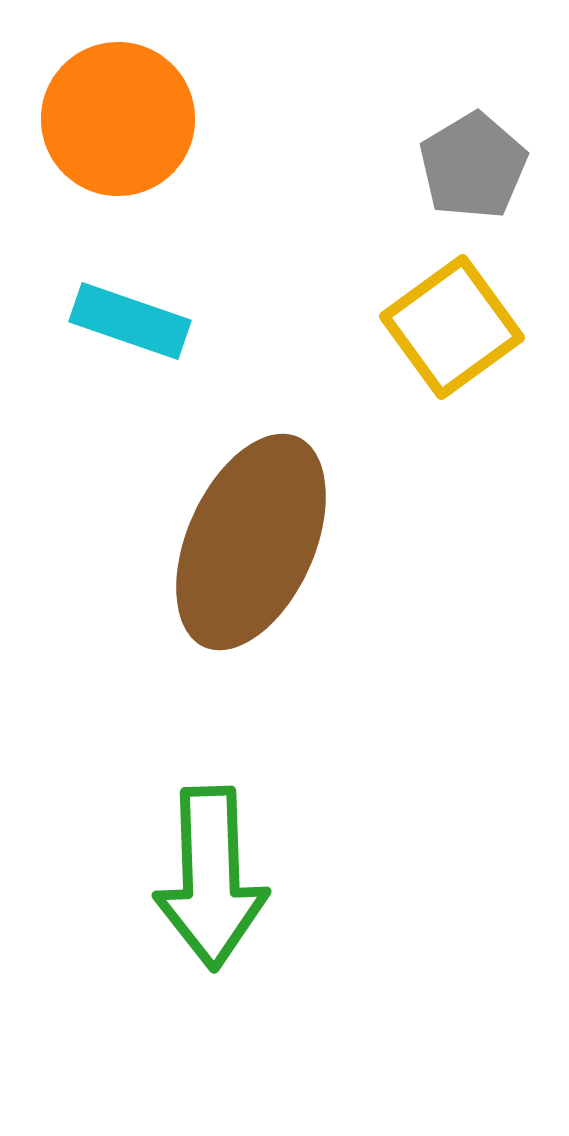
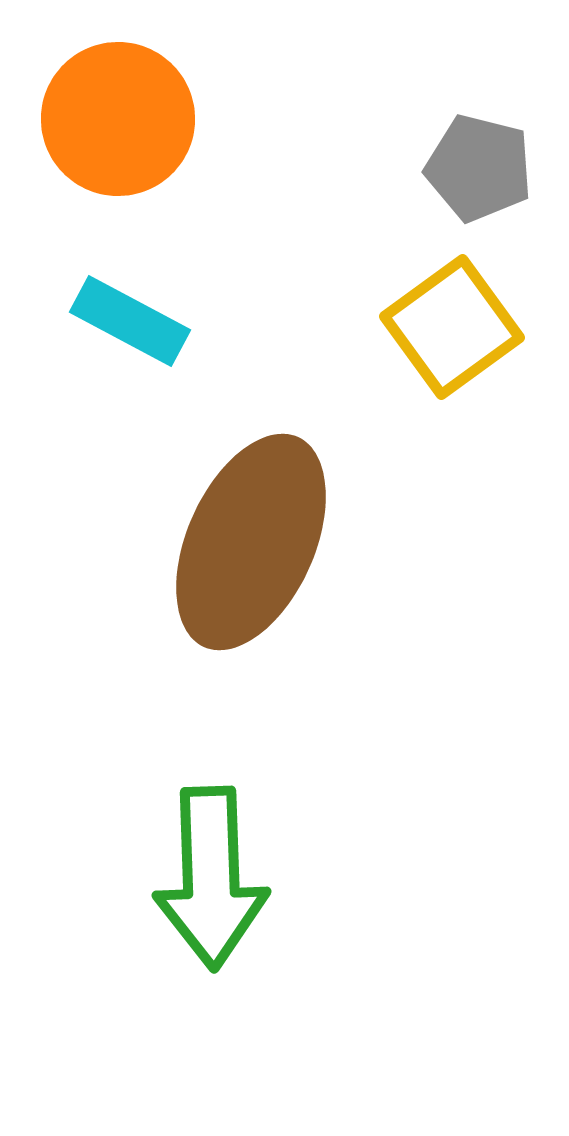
gray pentagon: moved 6 px right, 2 px down; rotated 27 degrees counterclockwise
cyan rectangle: rotated 9 degrees clockwise
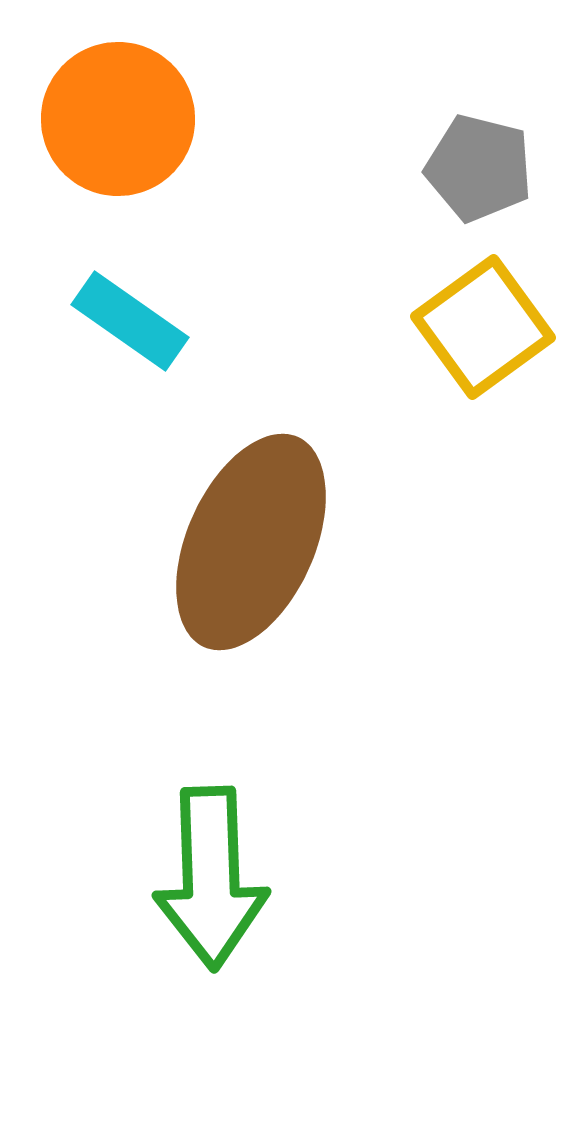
cyan rectangle: rotated 7 degrees clockwise
yellow square: moved 31 px right
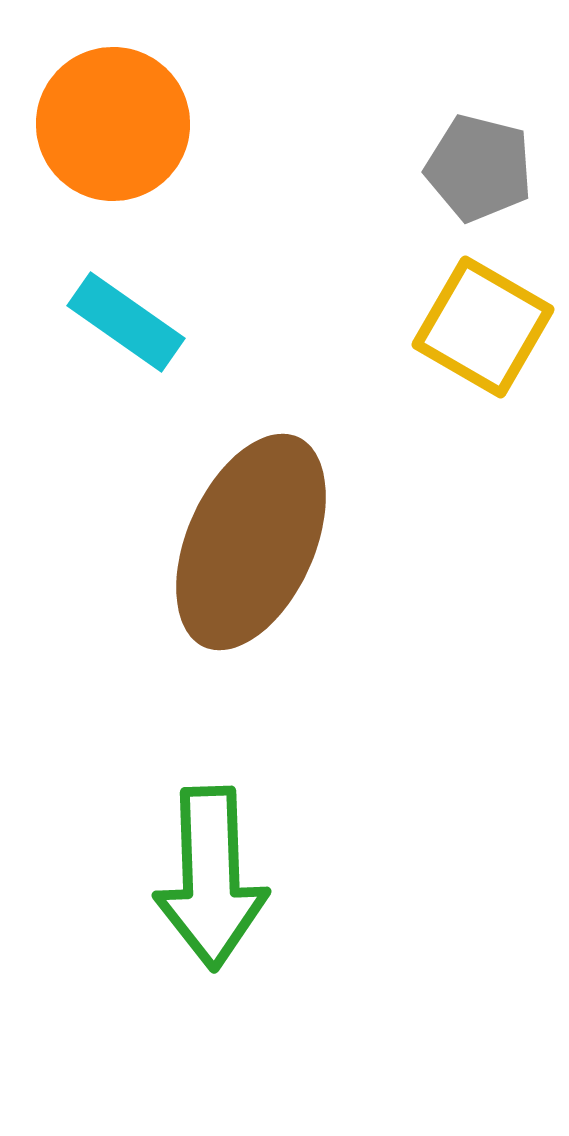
orange circle: moved 5 px left, 5 px down
cyan rectangle: moved 4 px left, 1 px down
yellow square: rotated 24 degrees counterclockwise
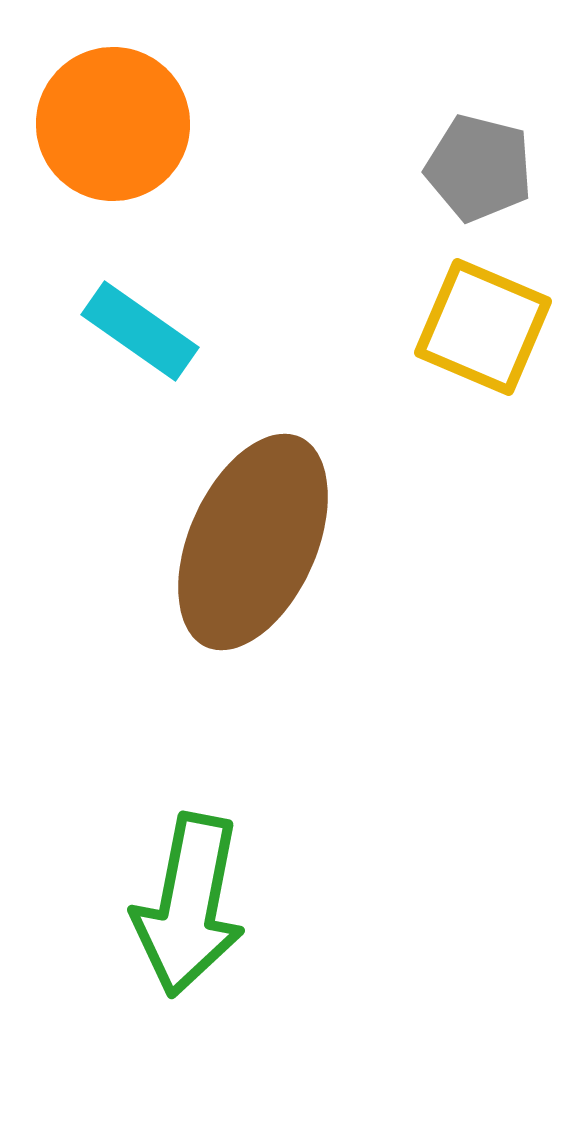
cyan rectangle: moved 14 px right, 9 px down
yellow square: rotated 7 degrees counterclockwise
brown ellipse: moved 2 px right
green arrow: moved 22 px left, 27 px down; rotated 13 degrees clockwise
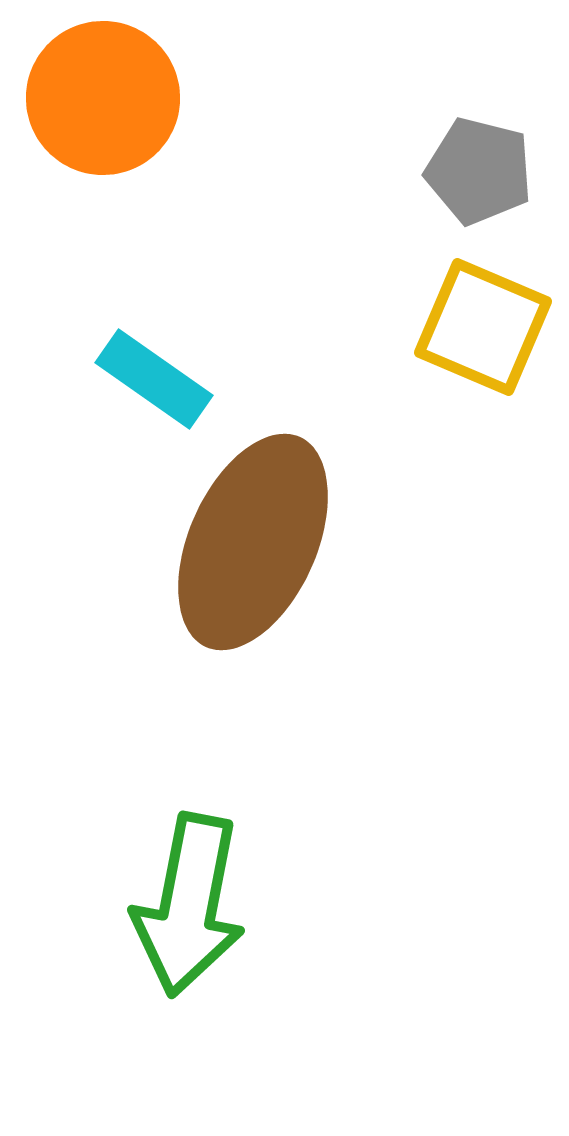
orange circle: moved 10 px left, 26 px up
gray pentagon: moved 3 px down
cyan rectangle: moved 14 px right, 48 px down
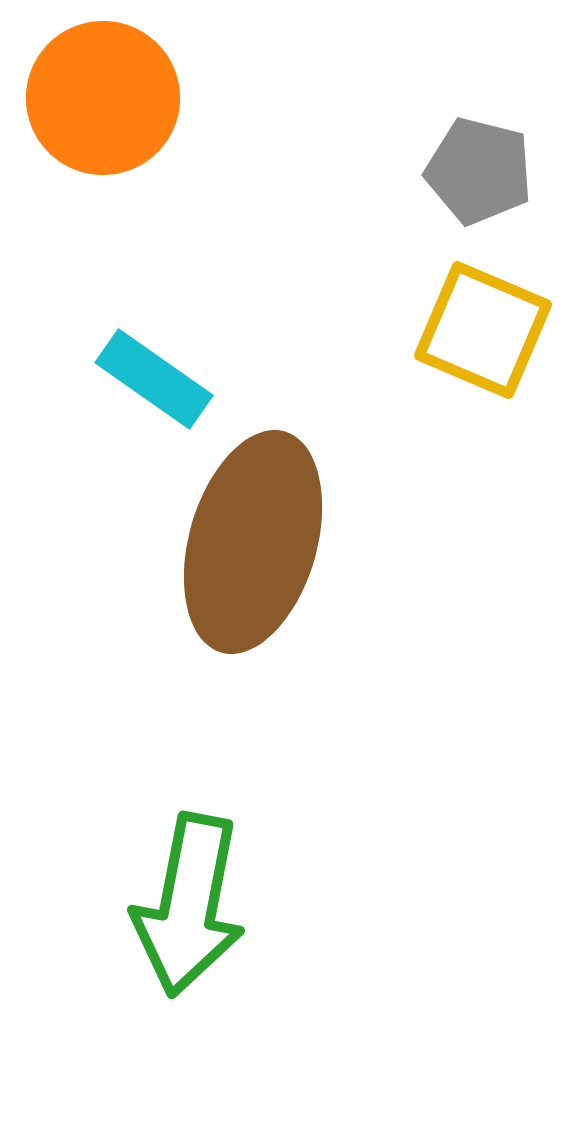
yellow square: moved 3 px down
brown ellipse: rotated 8 degrees counterclockwise
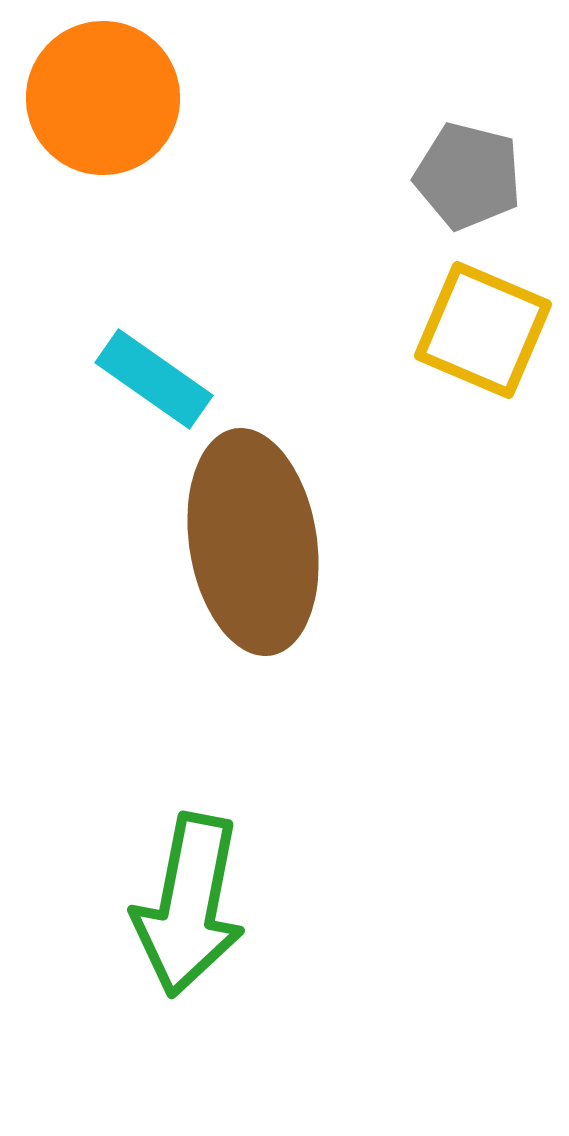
gray pentagon: moved 11 px left, 5 px down
brown ellipse: rotated 25 degrees counterclockwise
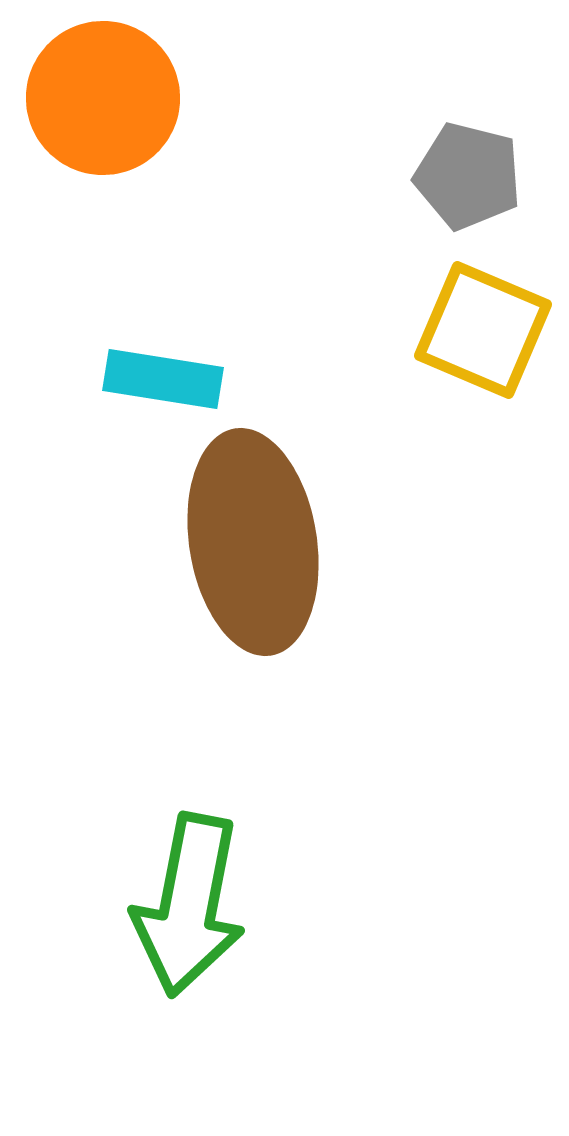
cyan rectangle: moved 9 px right; rotated 26 degrees counterclockwise
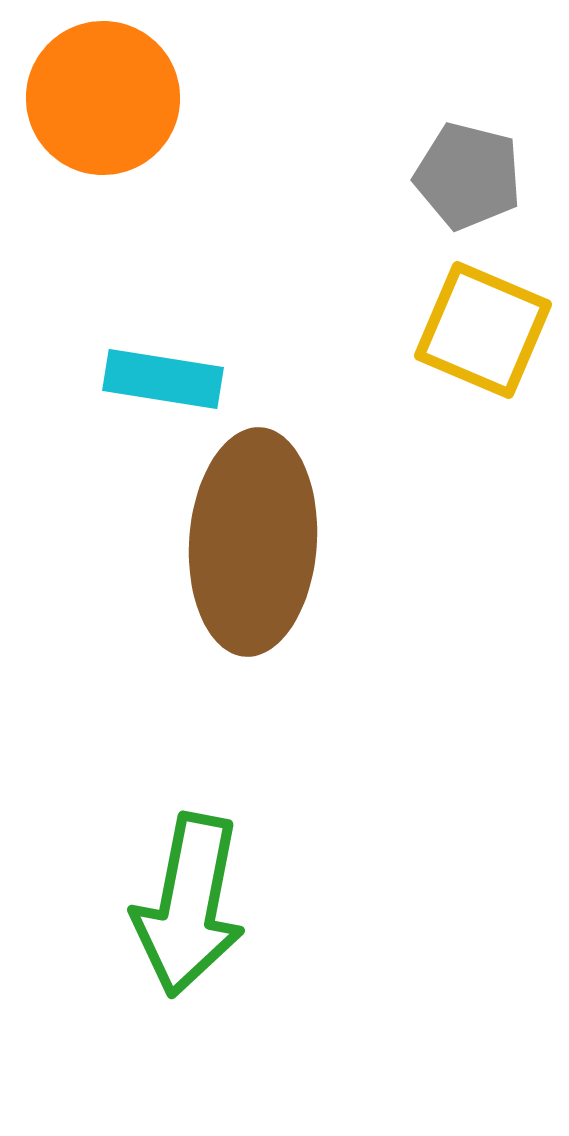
brown ellipse: rotated 13 degrees clockwise
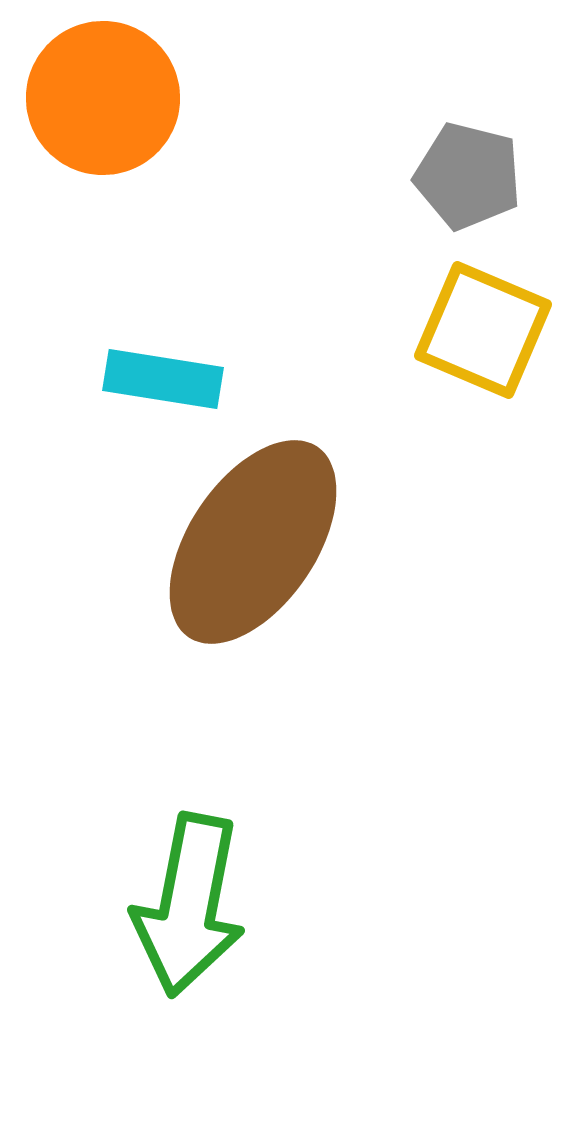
brown ellipse: rotated 30 degrees clockwise
